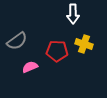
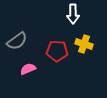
pink semicircle: moved 2 px left, 2 px down
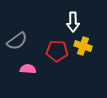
white arrow: moved 8 px down
yellow cross: moved 1 px left, 2 px down
pink semicircle: rotated 28 degrees clockwise
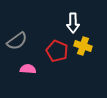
white arrow: moved 1 px down
red pentagon: rotated 20 degrees clockwise
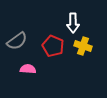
red pentagon: moved 4 px left, 5 px up
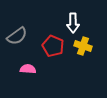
gray semicircle: moved 5 px up
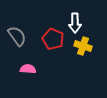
white arrow: moved 2 px right
gray semicircle: rotated 90 degrees counterclockwise
red pentagon: moved 7 px up
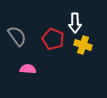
yellow cross: moved 1 px up
